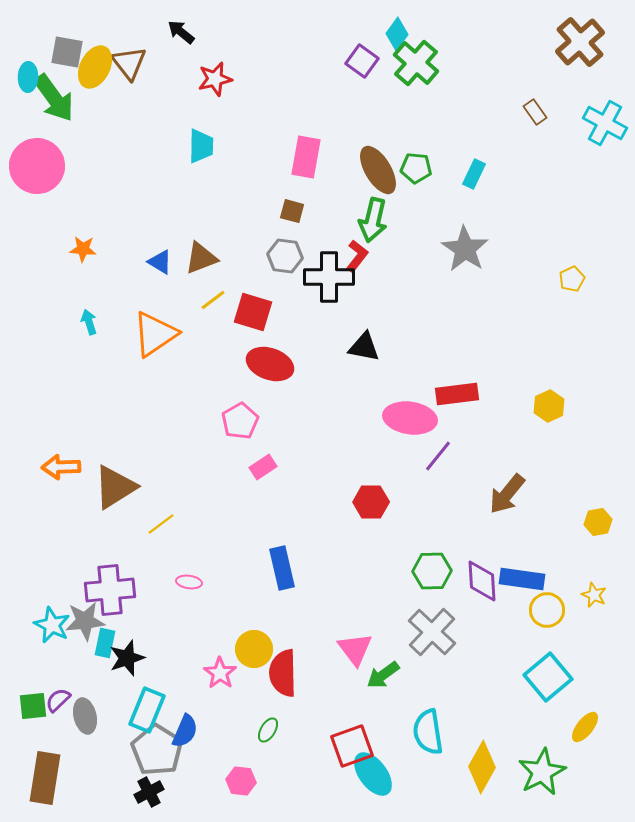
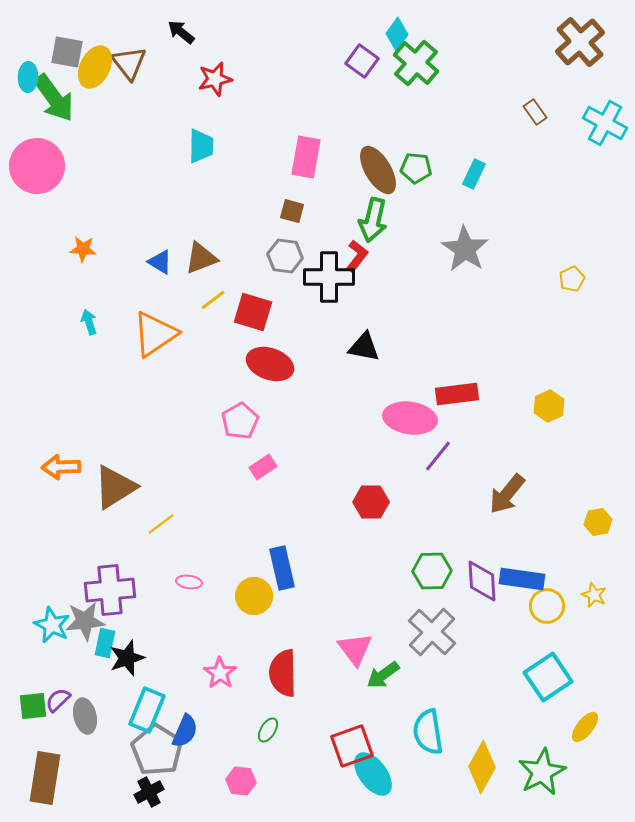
yellow circle at (547, 610): moved 4 px up
yellow circle at (254, 649): moved 53 px up
cyan square at (548, 677): rotated 6 degrees clockwise
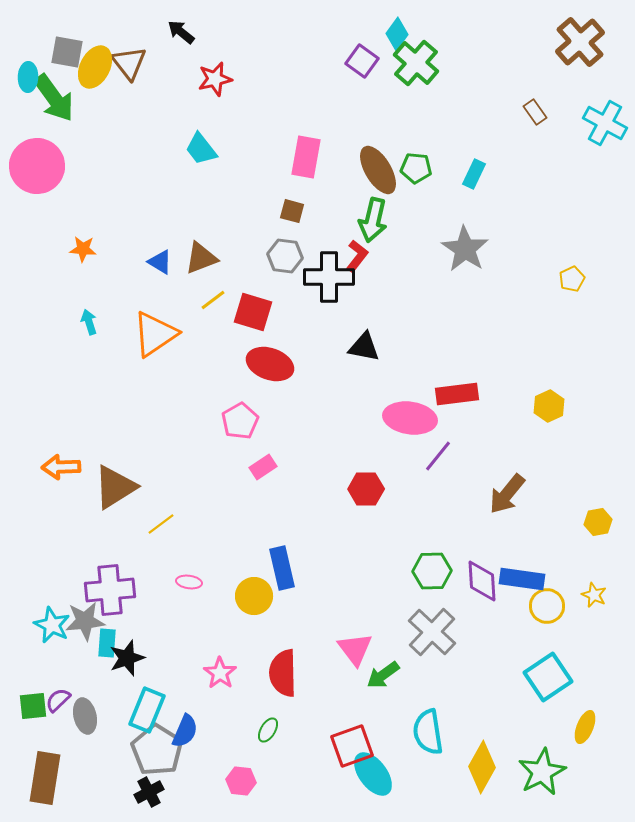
cyan trapezoid at (201, 146): moved 3 px down; rotated 141 degrees clockwise
red hexagon at (371, 502): moved 5 px left, 13 px up
cyan rectangle at (105, 643): moved 2 px right; rotated 8 degrees counterclockwise
yellow ellipse at (585, 727): rotated 16 degrees counterclockwise
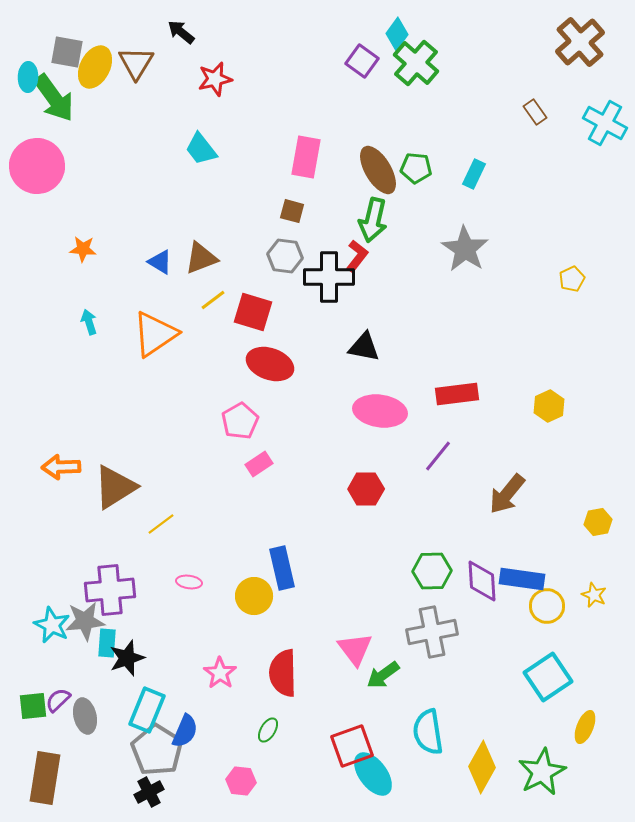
brown triangle at (129, 63): moved 7 px right; rotated 9 degrees clockwise
pink ellipse at (410, 418): moved 30 px left, 7 px up
pink rectangle at (263, 467): moved 4 px left, 3 px up
gray cross at (432, 632): rotated 36 degrees clockwise
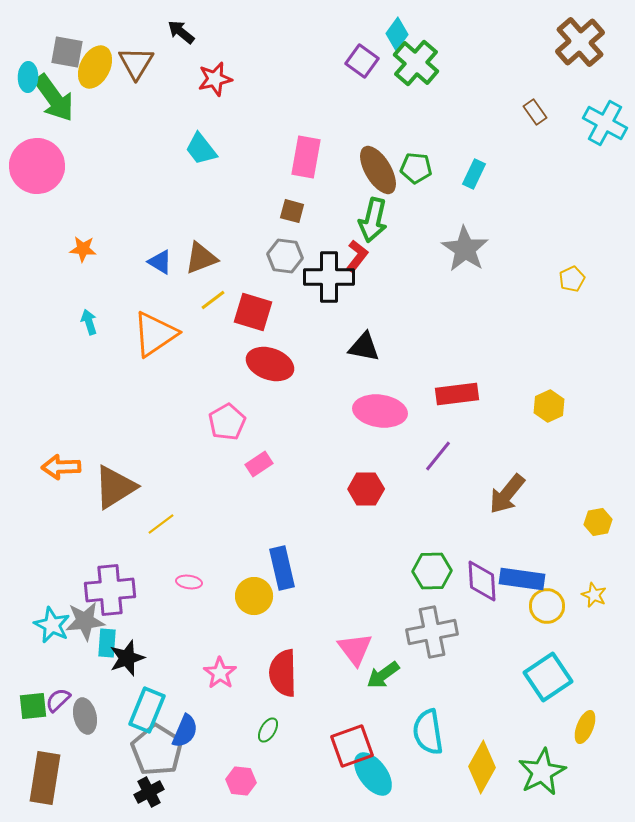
pink pentagon at (240, 421): moved 13 px left, 1 px down
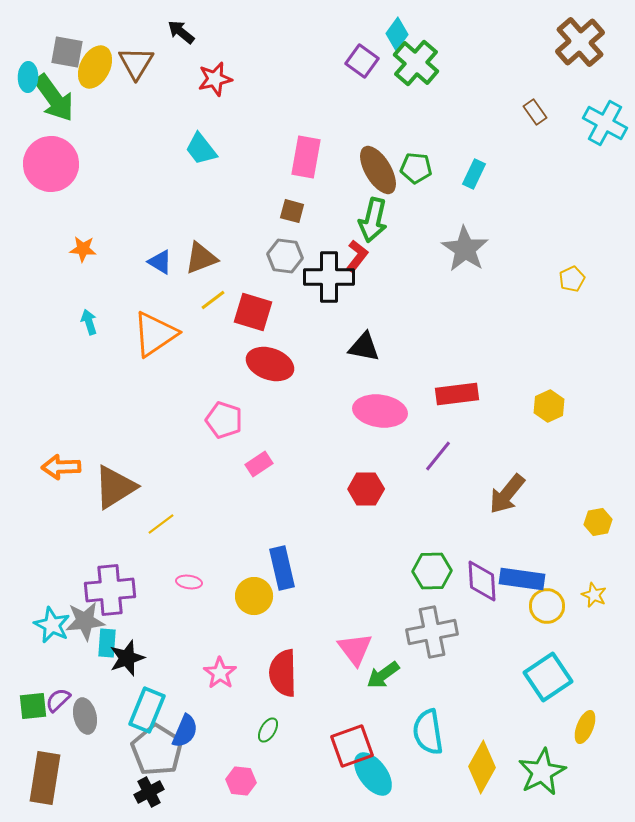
pink circle at (37, 166): moved 14 px right, 2 px up
pink pentagon at (227, 422): moved 3 px left, 2 px up; rotated 24 degrees counterclockwise
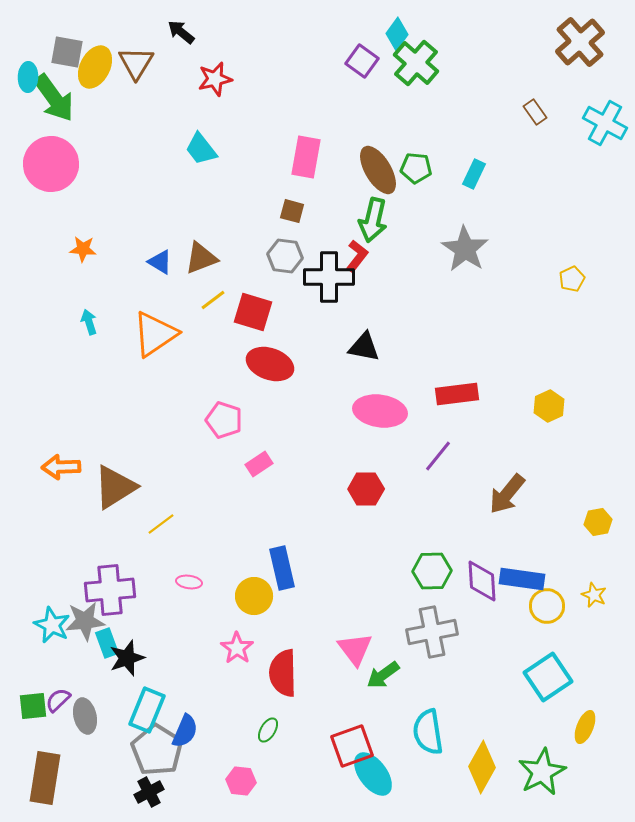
cyan rectangle at (107, 643): rotated 24 degrees counterclockwise
pink star at (220, 673): moved 17 px right, 25 px up
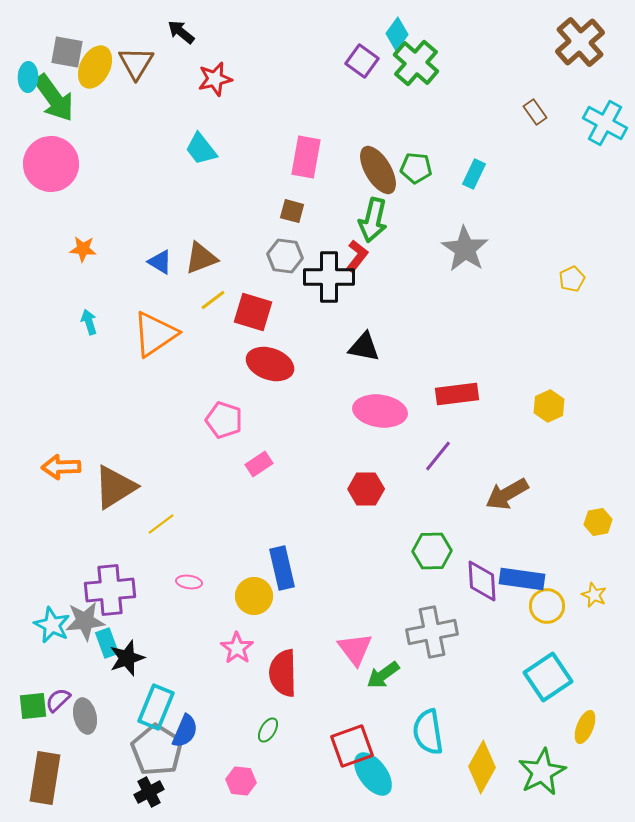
brown arrow at (507, 494): rotated 21 degrees clockwise
green hexagon at (432, 571): moved 20 px up
cyan rectangle at (147, 710): moved 9 px right, 3 px up
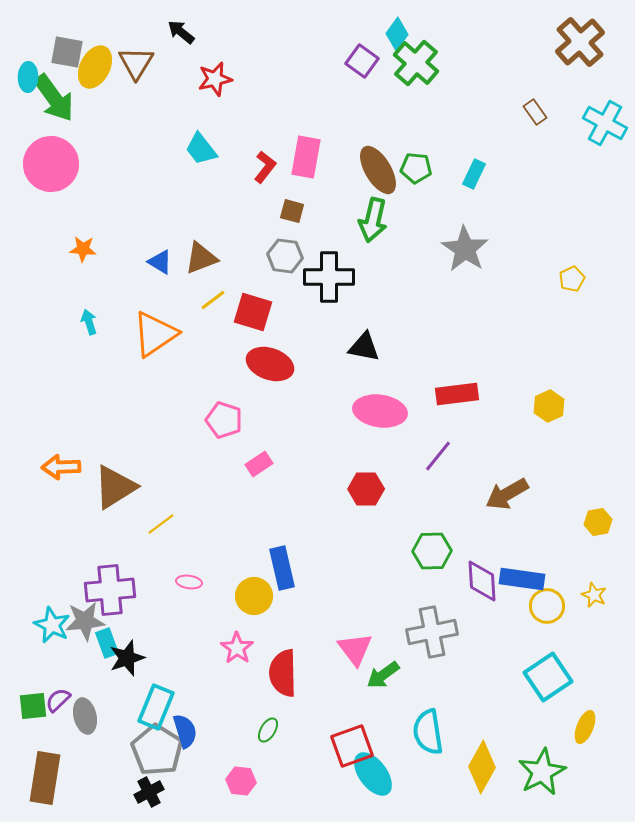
red L-shape at (357, 256): moved 92 px left, 89 px up
blue semicircle at (185, 731): rotated 40 degrees counterclockwise
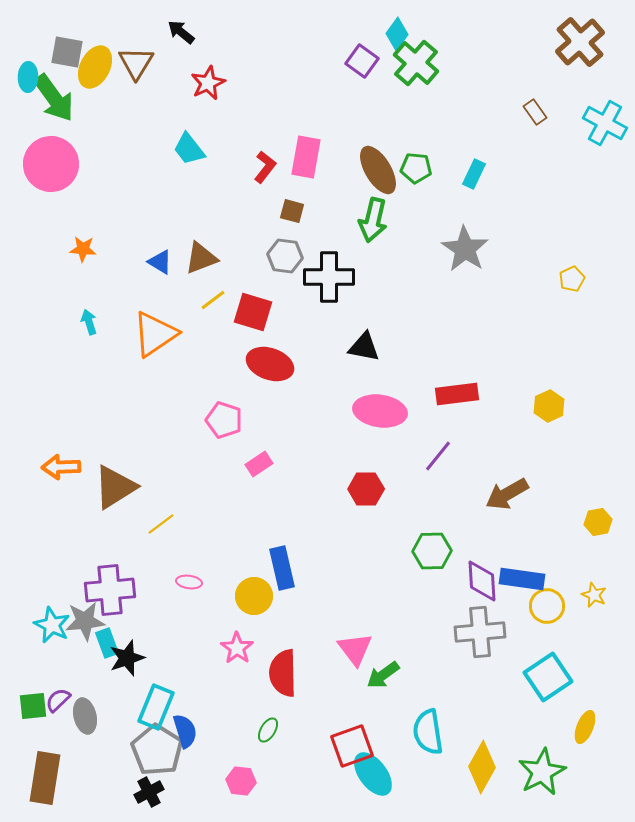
red star at (215, 79): moved 7 px left, 4 px down; rotated 12 degrees counterclockwise
cyan trapezoid at (201, 149): moved 12 px left
gray cross at (432, 632): moved 48 px right; rotated 6 degrees clockwise
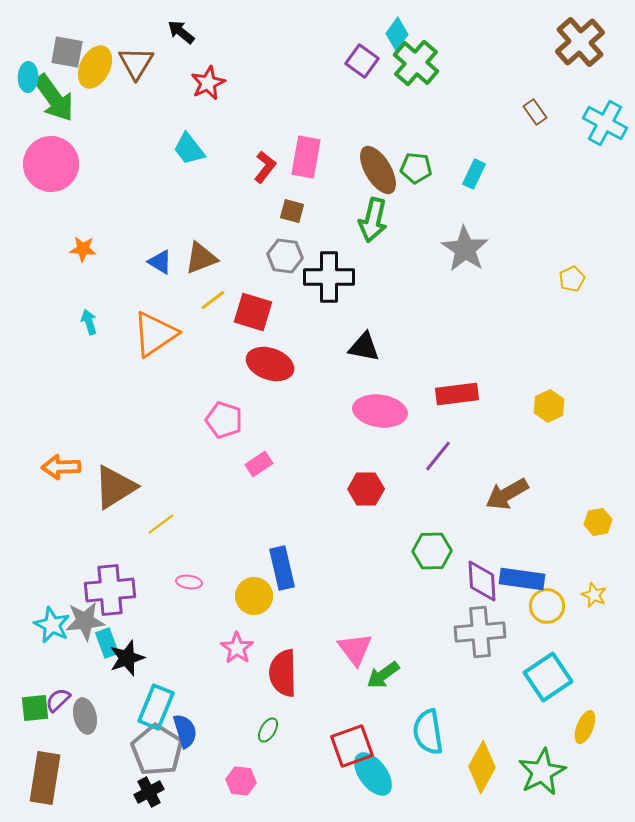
green square at (33, 706): moved 2 px right, 2 px down
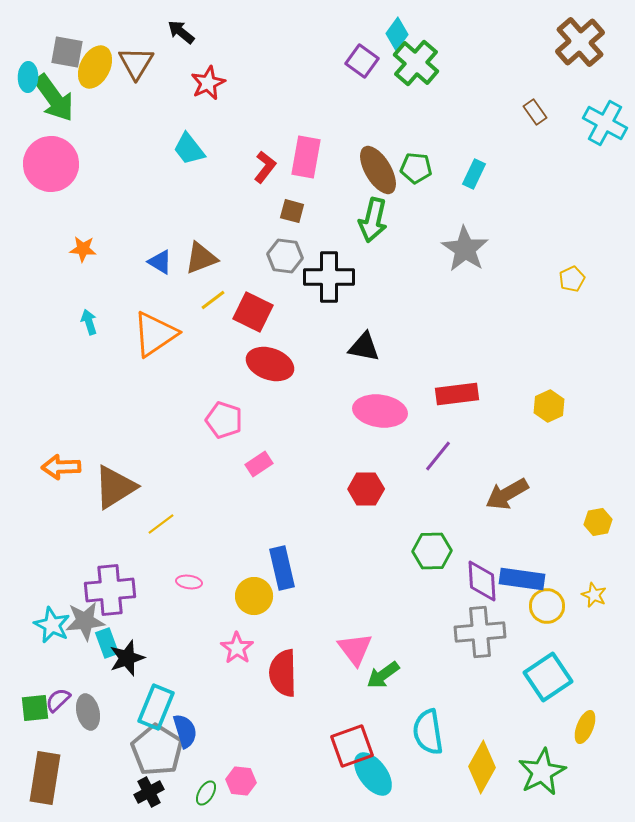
red square at (253, 312): rotated 9 degrees clockwise
gray ellipse at (85, 716): moved 3 px right, 4 px up
green ellipse at (268, 730): moved 62 px left, 63 px down
